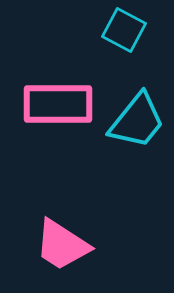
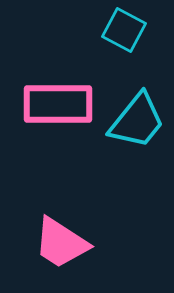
pink trapezoid: moved 1 px left, 2 px up
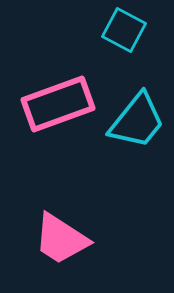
pink rectangle: rotated 20 degrees counterclockwise
pink trapezoid: moved 4 px up
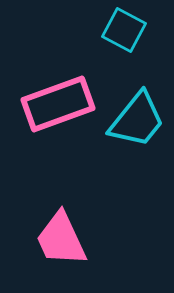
cyan trapezoid: moved 1 px up
pink trapezoid: rotated 32 degrees clockwise
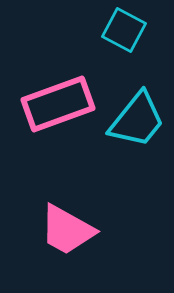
pink trapezoid: moved 6 px right, 9 px up; rotated 36 degrees counterclockwise
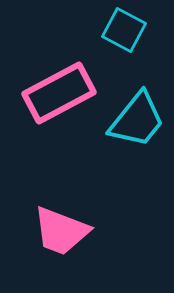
pink rectangle: moved 1 px right, 11 px up; rotated 8 degrees counterclockwise
pink trapezoid: moved 6 px left, 1 px down; rotated 8 degrees counterclockwise
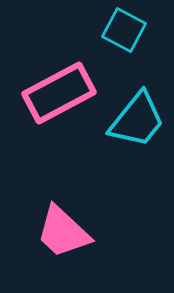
pink trapezoid: moved 2 px right, 1 px down; rotated 22 degrees clockwise
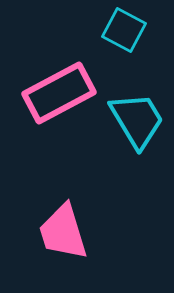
cyan trapezoid: rotated 70 degrees counterclockwise
pink trapezoid: rotated 30 degrees clockwise
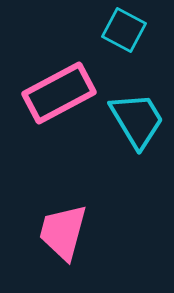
pink trapezoid: rotated 32 degrees clockwise
